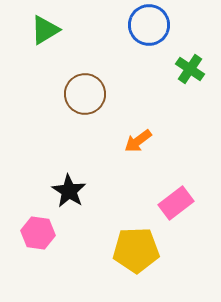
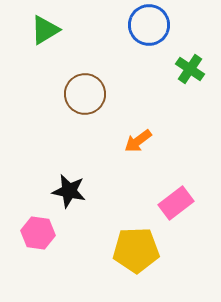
black star: rotated 20 degrees counterclockwise
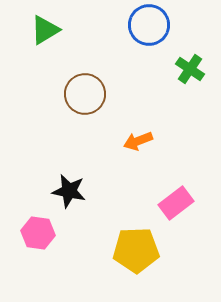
orange arrow: rotated 16 degrees clockwise
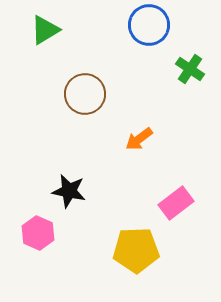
orange arrow: moved 1 px right, 2 px up; rotated 16 degrees counterclockwise
pink hexagon: rotated 16 degrees clockwise
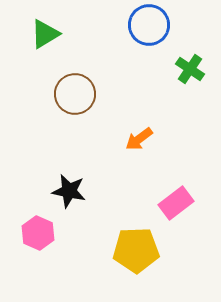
green triangle: moved 4 px down
brown circle: moved 10 px left
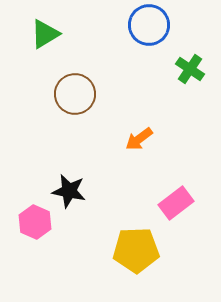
pink hexagon: moved 3 px left, 11 px up
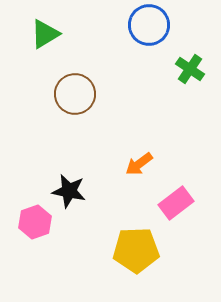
orange arrow: moved 25 px down
pink hexagon: rotated 16 degrees clockwise
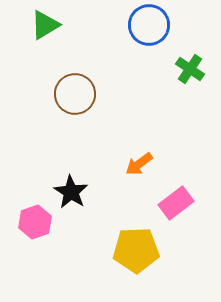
green triangle: moved 9 px up
black star: moved 2 px right, 1 px down; rotated 20 degrees clockwise
